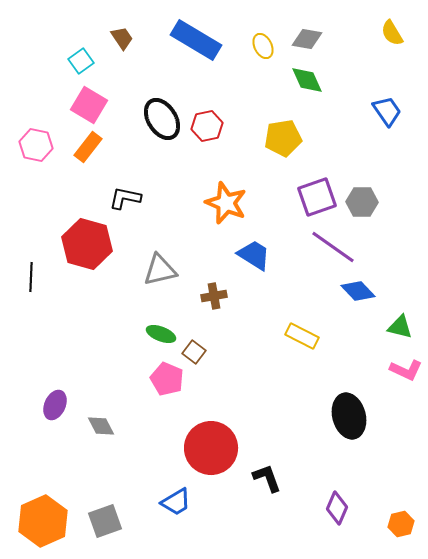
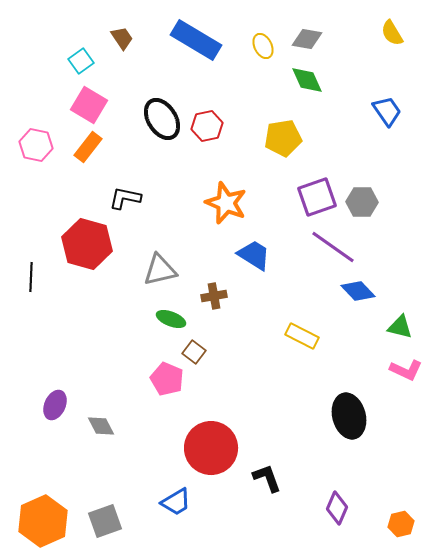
green ellipse at (161, 334): moved 10 px right, 15 px up
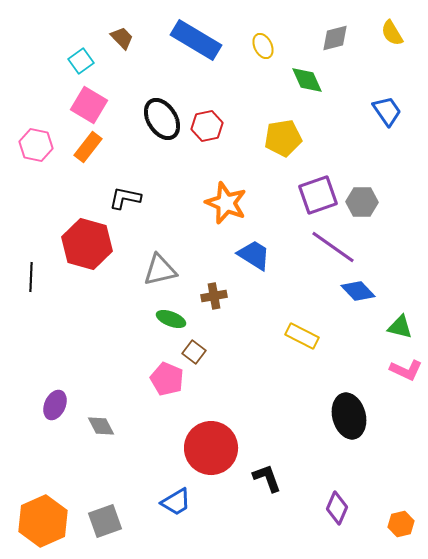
brown trapezoid at (122, 38): rotated 10 degrees counterclockwise
gray diamond at (307, 39): moved 28 px right, 1 px up; rotated 24 degrees counterclockwise
purple square at (317, 197): moved 1 px right, 2 px up
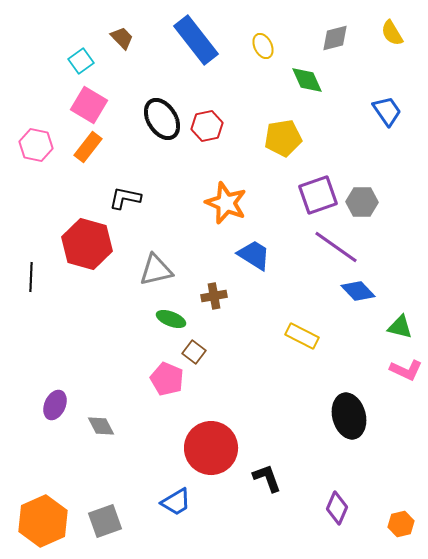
blue rectangle at (196, 40): rotated 21 degrees clockwise
purple line at (333, 247): moved 3 px right
gray triangle at (160, 270): moved 4 px left
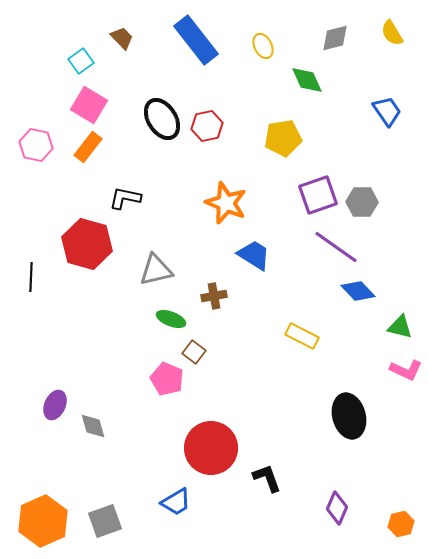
gray diamond at (101, 426): moved 8 px left; rotated 12 degrees clockwise
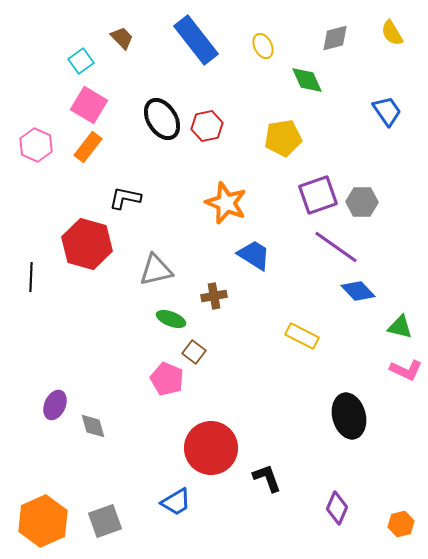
pink hexagon at (36, 145): rotated 12 degrees clockwise
